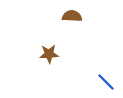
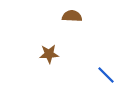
blue line: moved 7 px up
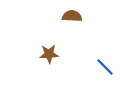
blue line: moved 1 px left, 8 px up
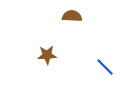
brown star: moved 2 px left, 1 px down
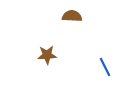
blue line: rotated 18 degrees clockwise
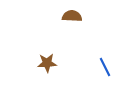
brown star: moved 8 px down
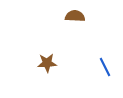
brown semicircle: moved 3 px right
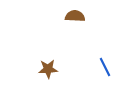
brown star: moved 1 px right, 6 px down
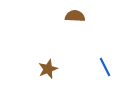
brown star: rotated 18 degrees counterclockwise
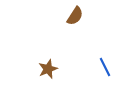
brown semicircle: rotated 120 degrees clockwise
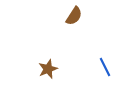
brown semicircle: moved 1 px left
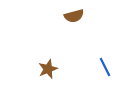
brown semicircle: rotated 42 degrees clockwise
